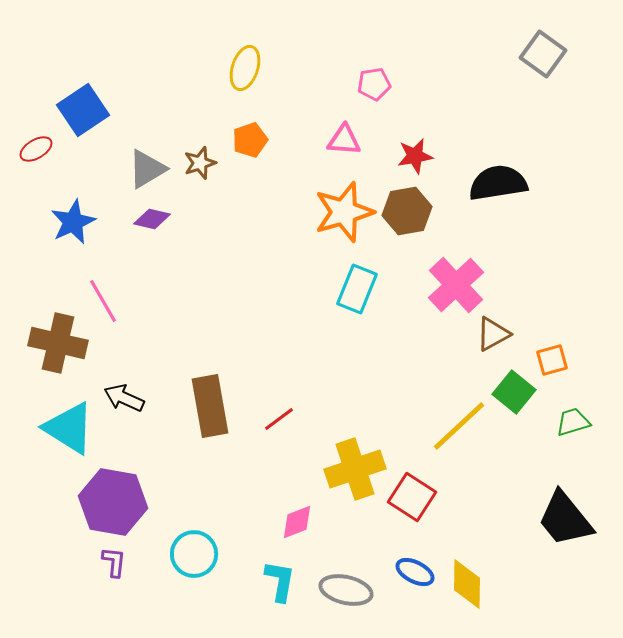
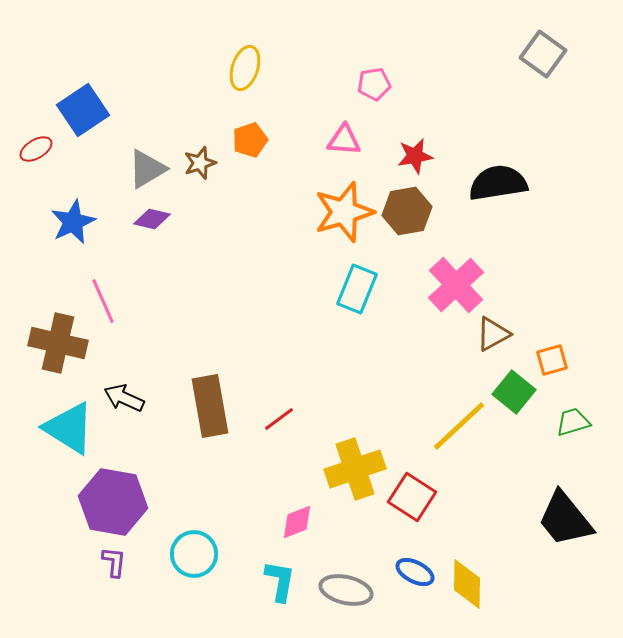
pink line: rotated 6 degrees clockwise
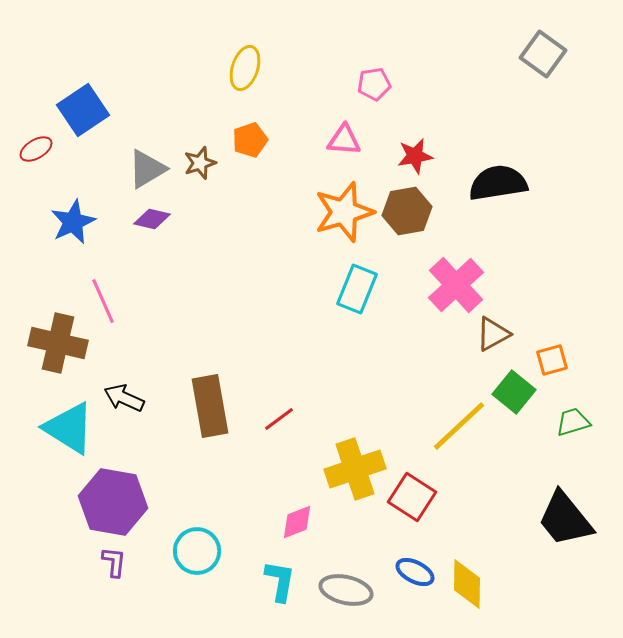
cyan circle: moved 3 px right, 3 px up
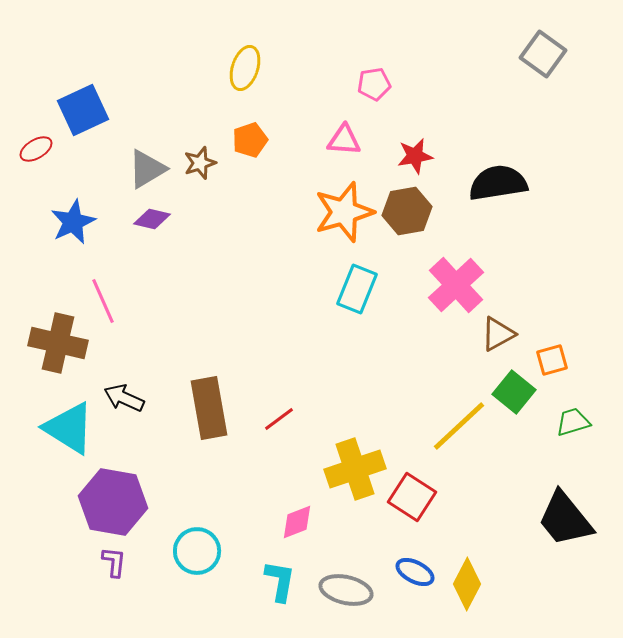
blue square: rotated 9 degrees clockwise
brown triangle: moved 5 px right
brown rectangle: moved 1 px left, 2 px down
yellow diamond: rotated 27 degrees clockwise
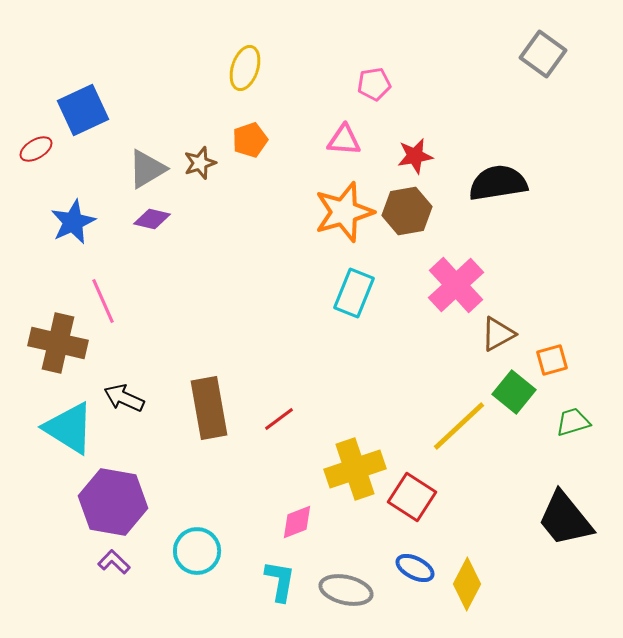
cyan rectangle: moved 3 px left, 4 px down
purple L-shape: rotated 52 degrees counterclockwise
blue ellipse: moved 4 px up
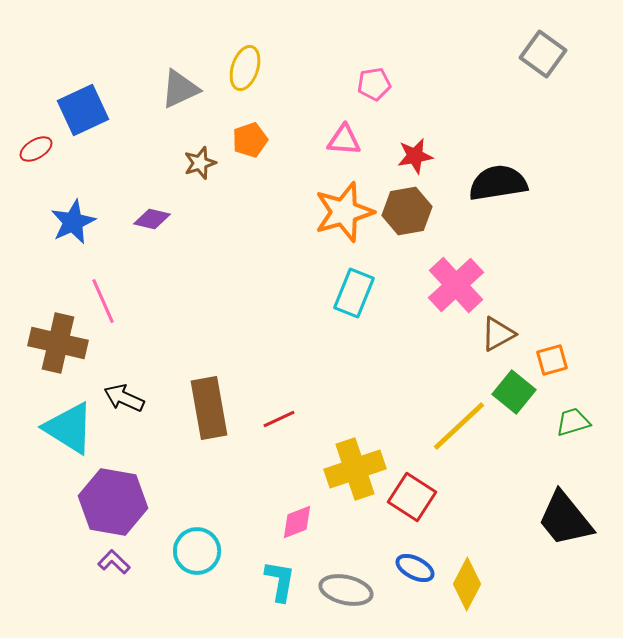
gray triangle: moved 33 px right, 80 px up; rotated 6 degrees clockwise
red line: rotated 12 degrees clockwise
